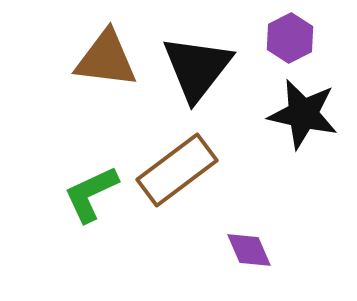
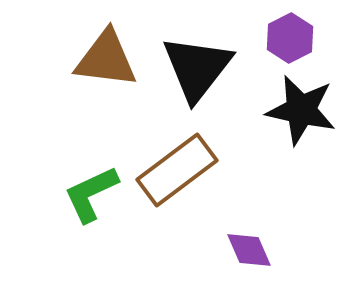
black star: moved 2 px left, 4 px up
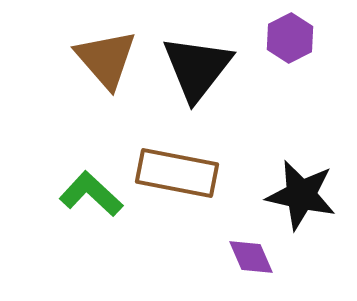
brown triangle: rotated 42 degrees clockwise
black star: moved 85 px down
brown rectangle: moved 3 px down; rotated 48 degrees clockwise
green L-shape: rotated 68 degrees clockwise
purple diamond: moved 2 px right, 7 px down
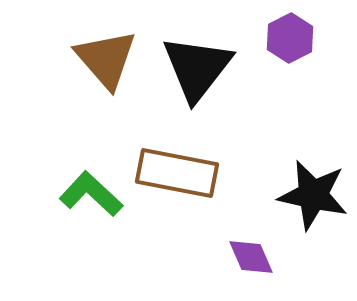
black star: moved 12 px right
